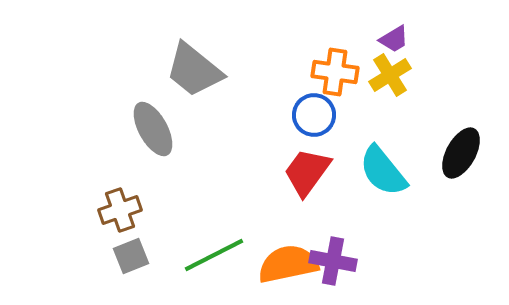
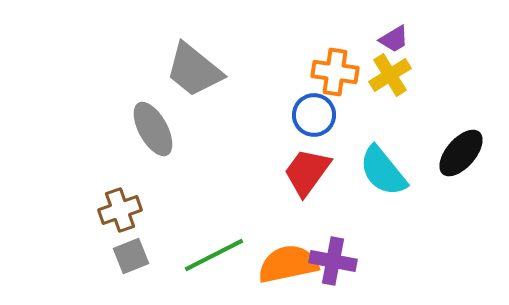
black ellipse: rotated 12 degrees clockwise
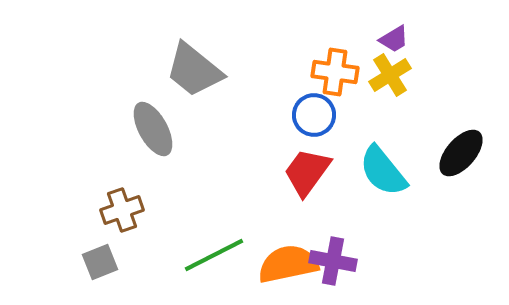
brown cross: moved 2 px right
gray square: moved 31 px left, 6 px down
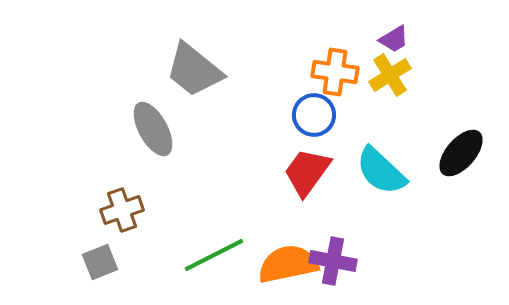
cyan semicircle: moved 2 px left; rotated 8 degrees counterclockwise
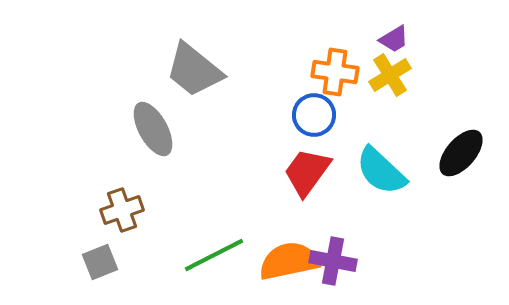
orange semicircle: moved 1 px right, 3 px up
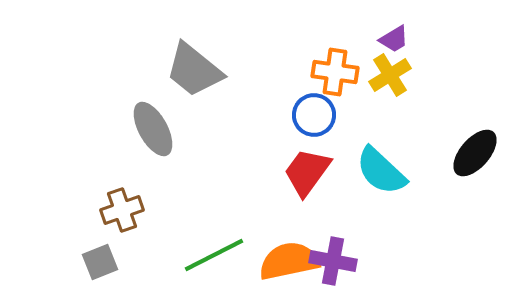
black ellipse: moved 14 px right
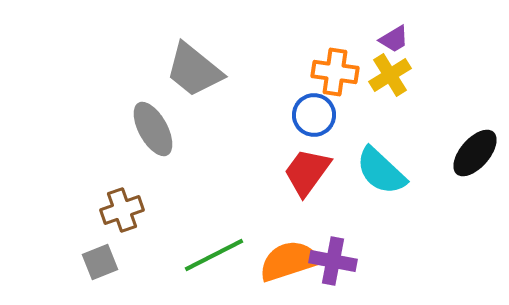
orange semicircle: rotated 6 degrees counterclockwise
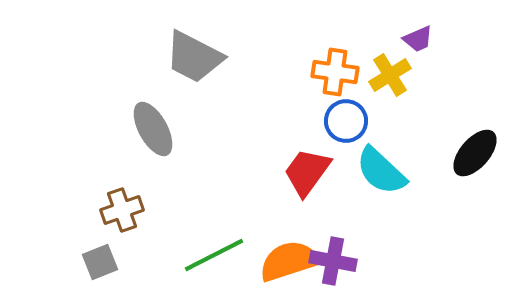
purple trapezoid: moved 24 px right; rotated 8 degrees clockwise
gray trapezoid: moved 13 px up; rotated 12 degrees counterclockwise
blue circle: moved 32 px right, 6 px down
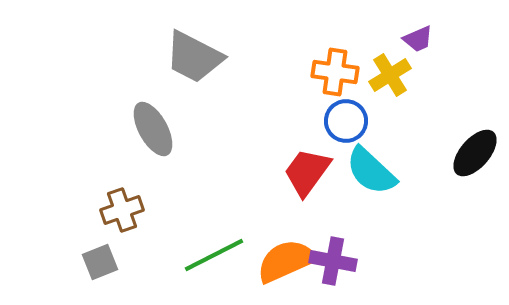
cyan semicircle: moved 10 px left
orange semicircle: moved 3 px left; rotated 6 degrees counterclockwise
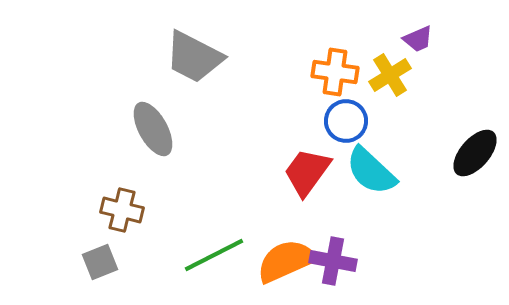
brown cross: rotated 33 degrees clockwise
